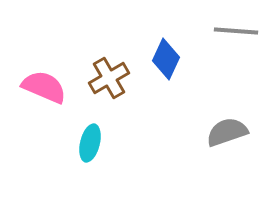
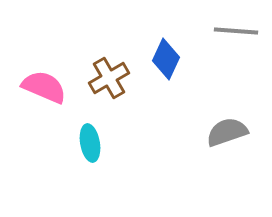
cyan ellipse: rotated 24 degrees counterclockwise
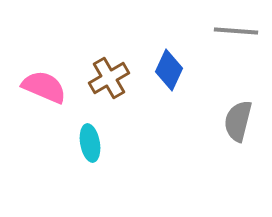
blue diamond: moved 3 px right, 11 px down
gray semicircle: moved 11 px right, 11 px up; rotated 57 degrees counterclockwise
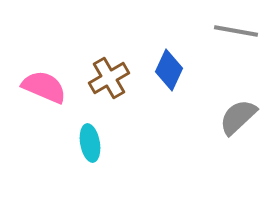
gray line: rotated 6 degrees clockwise
gray semicircle: moved 4 px up; rotated 33 degrees clockwise
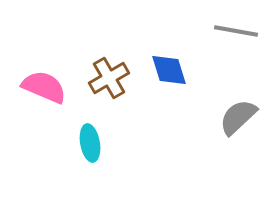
blue diamond: rotated 42 degrees counterclockwise
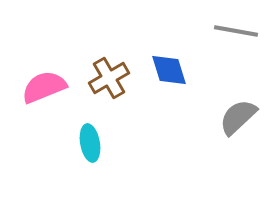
pink semicircle: rotated 45 degrees counterclockwise
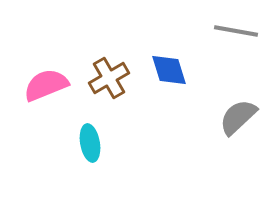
pink semicircle: moved 2 px right, 2 px up
